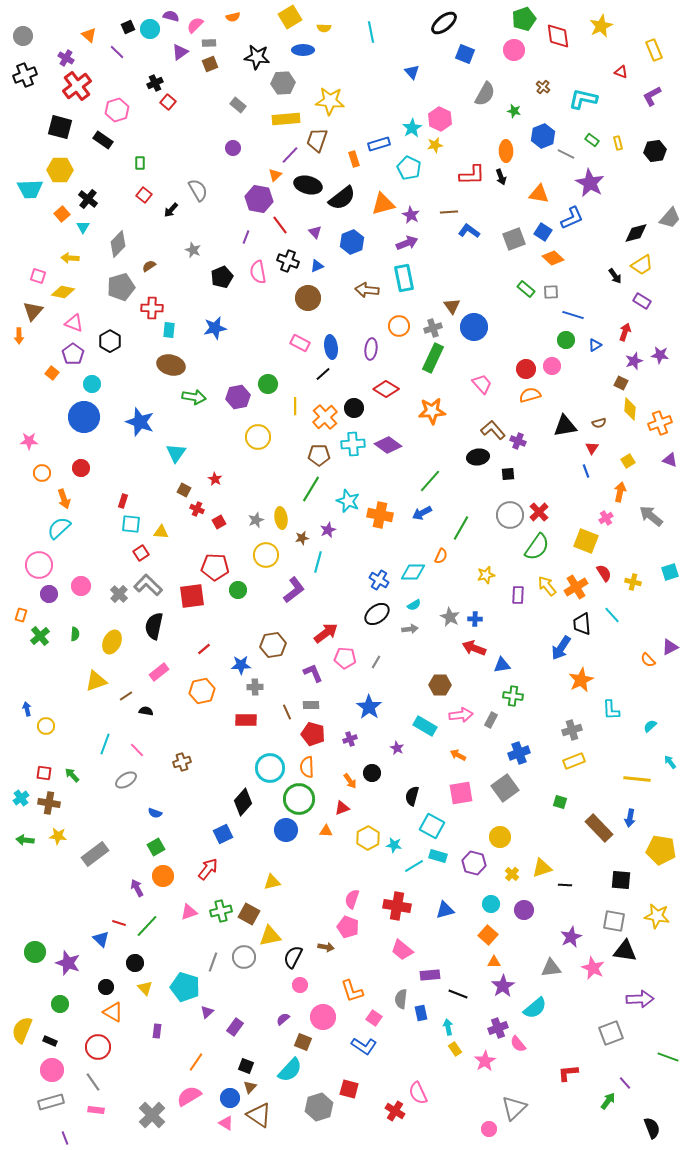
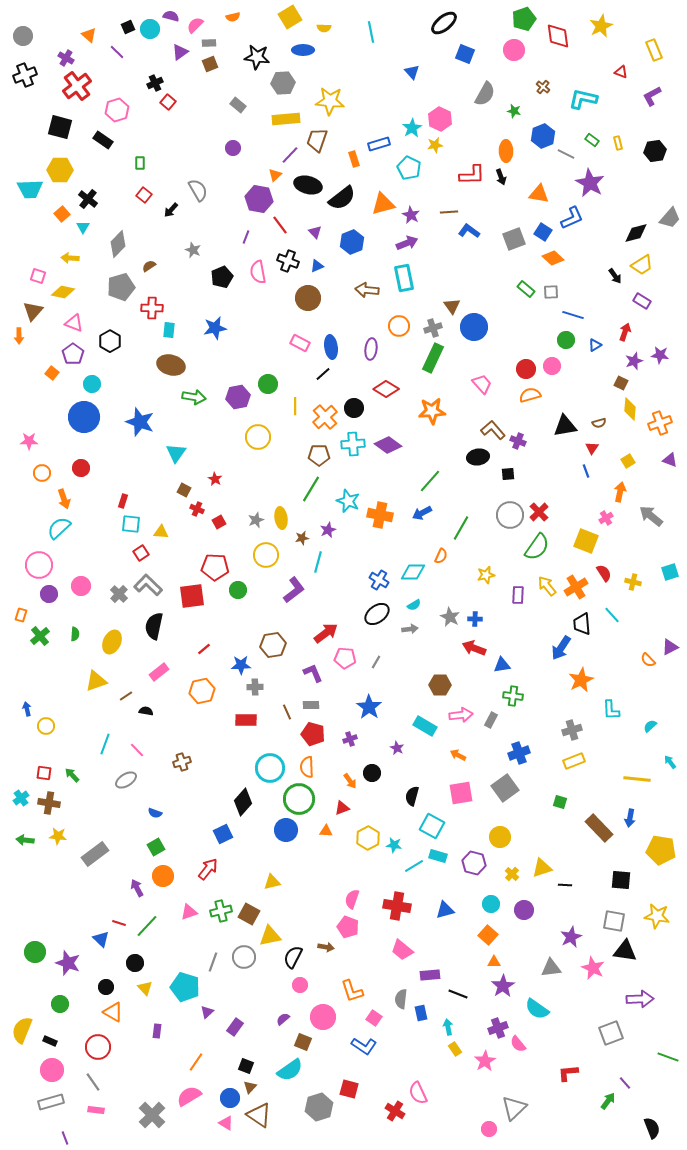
cyan semicircle at (535, 1008): moved 2 px right, 1 px down; rotated 75 degrees clockwise
cyan semicircle at (290, 1070): rotated 12 degrees clockwise
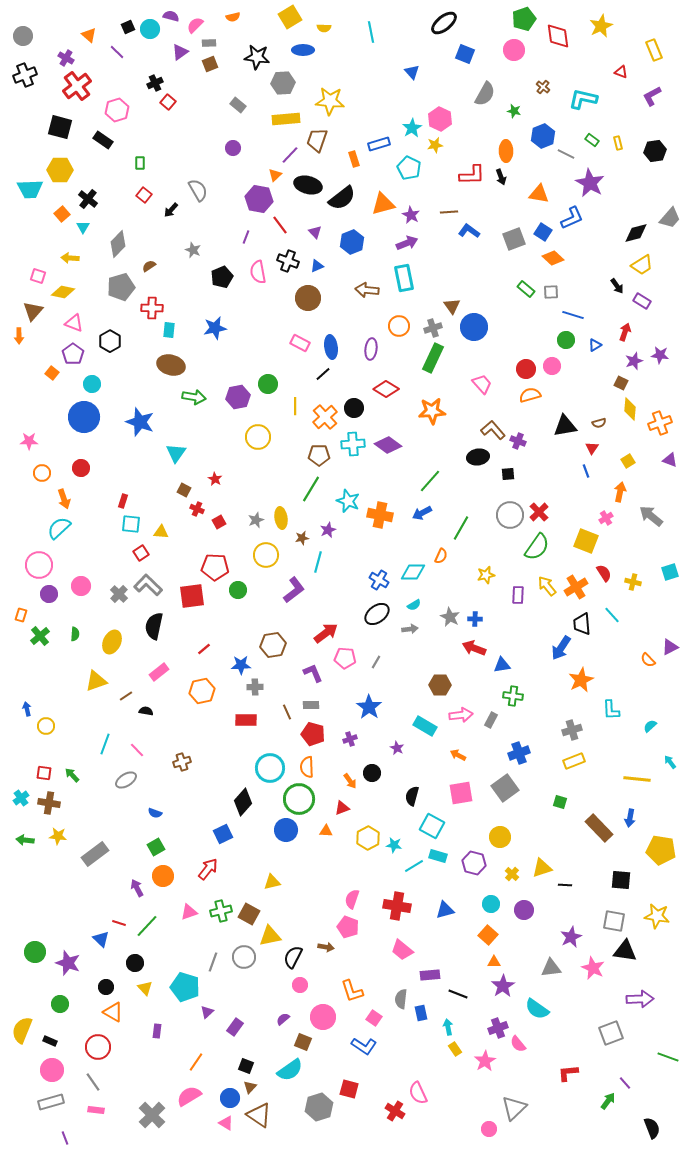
black arrow at (615, 276): moved 2 px right, 10 px down
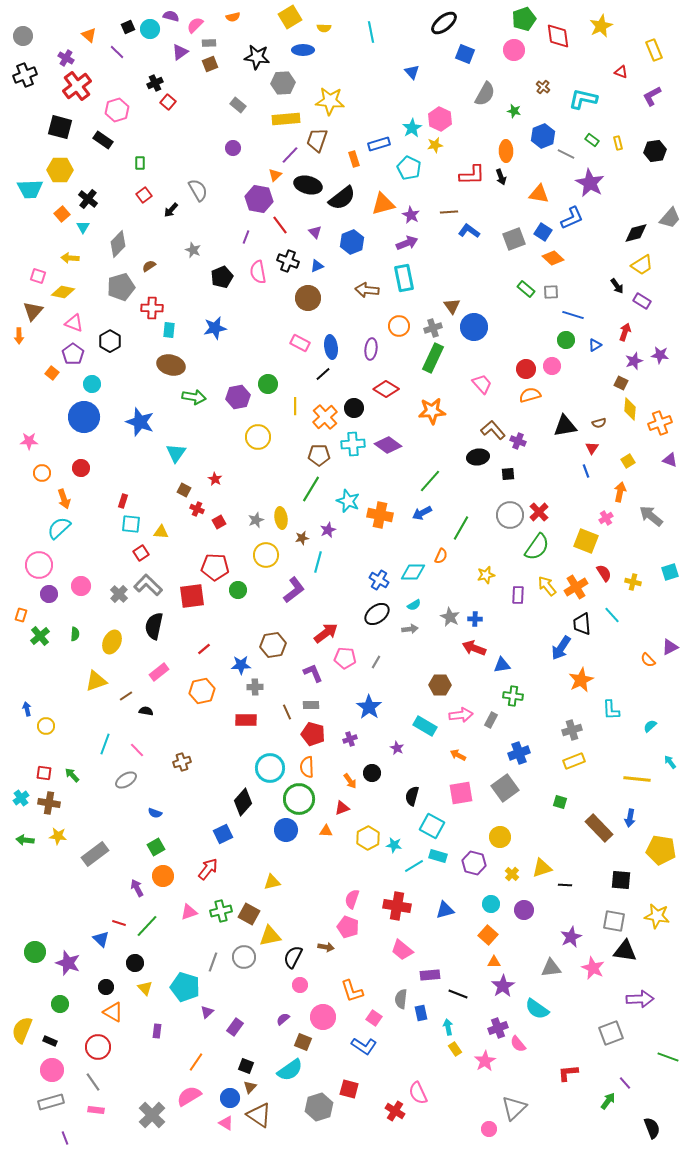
red square at (144, 195): rotated 14 degrees clockwise
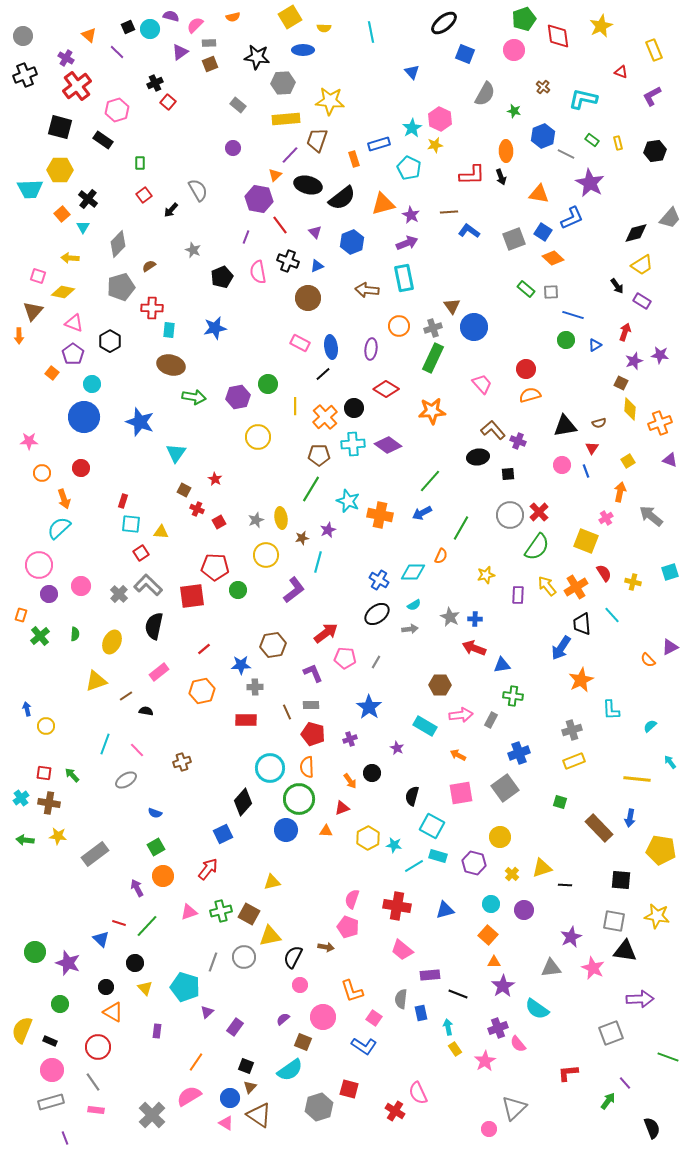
pink circle at (552, 366): moved 10 px right, 99 px down
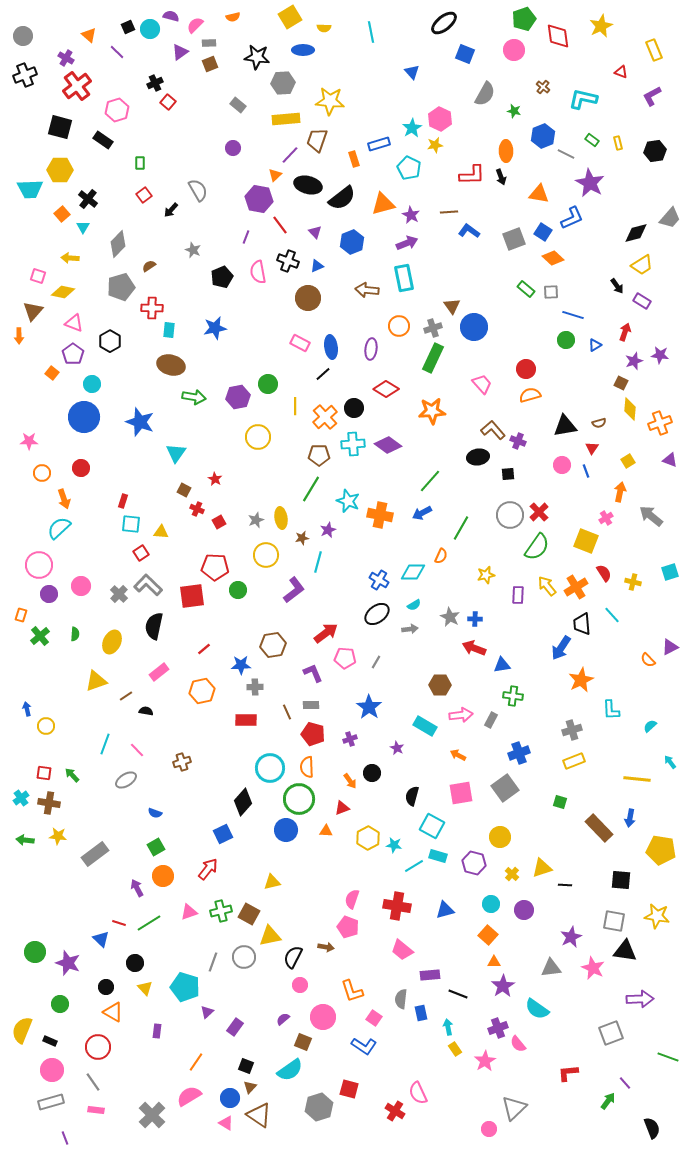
green line at (147, 926): moved 2 px right, 3 px up; rotated 15 degrees clockwise
